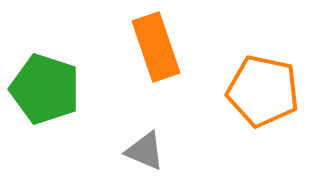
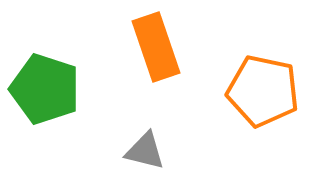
gray triangle: rotated 9 degrees counterclockwise
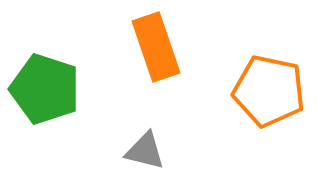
orange pentagon: moved 6 px right
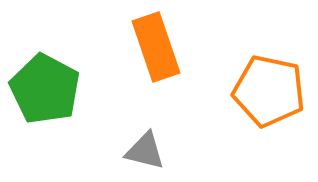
green pentagon: rotated 10 degrees clockwise
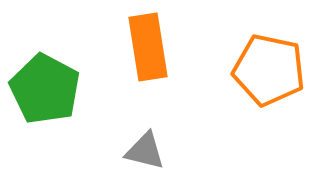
orange rectangle: moved 8 px left; rotated 10 degrees clockwise
orange pentagon: moved 21 px up
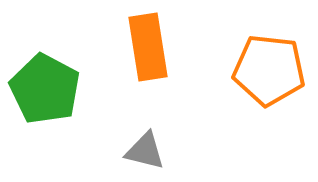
orange pentagon: rotated 6 degrees counterclockwise
